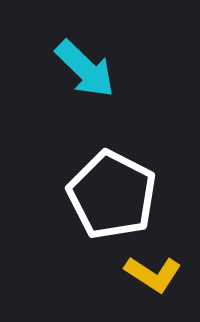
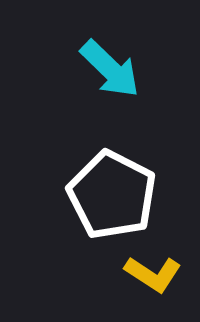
cyan arrow: moved 25 px right
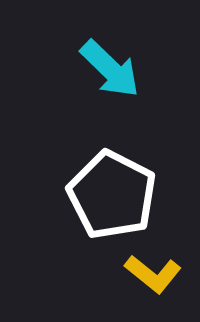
yellow L-shape: rotated 6 degrees clockwise
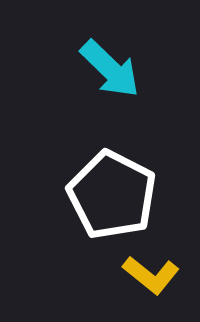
yellow L-shape: moved 2 px left, 1 px down
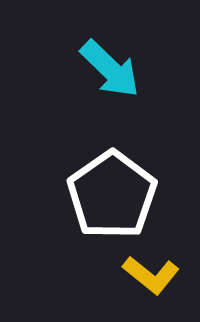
white pentagon: rotated 10 degrees clockwise
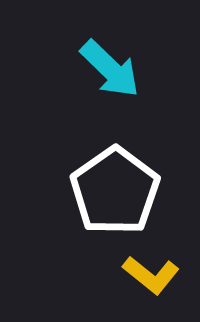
white pentagon: moved 3 px right, 4 px up
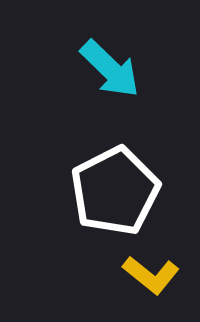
white pentagon: rotated 8 degrees clockwise
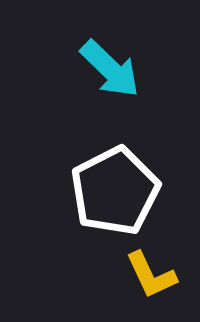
yellow L-shape: rotated 26 degrees clockwise
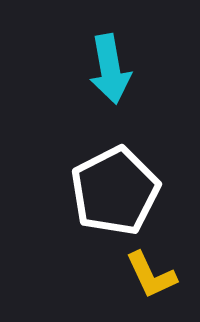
cyan arrow: rotated 36 degrees clockwise
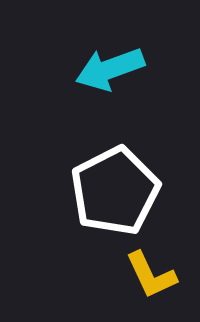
cyan arrow: rotated 80 degrees clockwise
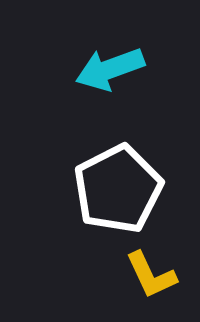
white pentagon: moved 3 px right, 2 px up
